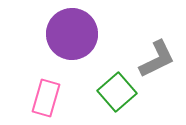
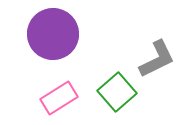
purple circle: moved 19 px left
pink rectangle: moved 13 px right; rotated 42 degrees clockwise
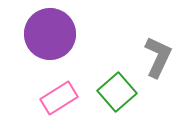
purple circle: moved 3 px left
gray L-shape: moved 1 px right, 2 px up; rotated 39 degrees counterclockwise
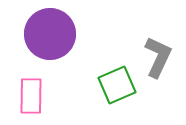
green square: moved 7 px up; rotated 18 degrees clockwise
pink rectangle: moved 28 px left, 2 px up; rotated 57 degrees counterclockwise
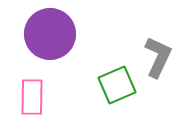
pink rectangle: moved 1 px right, 1 px down
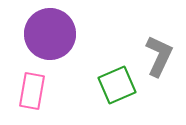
gray L-shape: moved 1 px right, 1 px up
pink rectangle: moved 6 px up; rotated 9 degrees clockwise
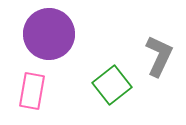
purple circle: moved 1 px left
green square: moved 5 px left; rotated 15 degrees counterclockwise
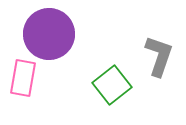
gray L-shape: rotated 6 degrees counterclockwise
pink rectangle: moved 9 px left, 13 px up
